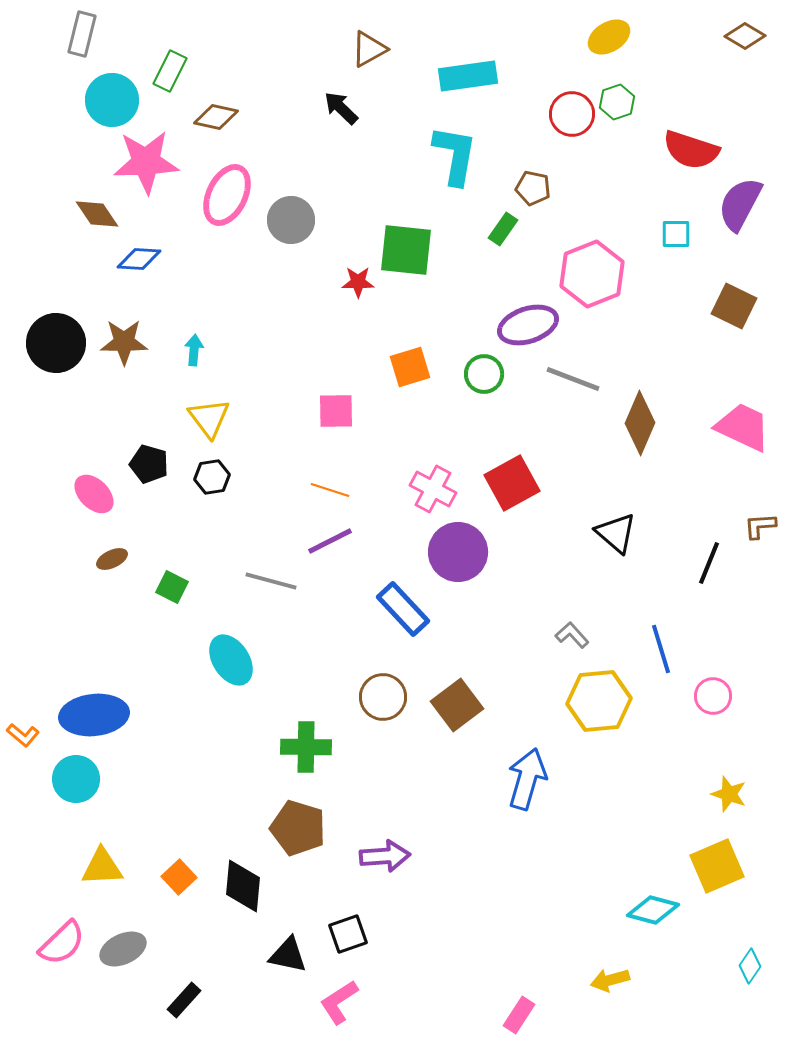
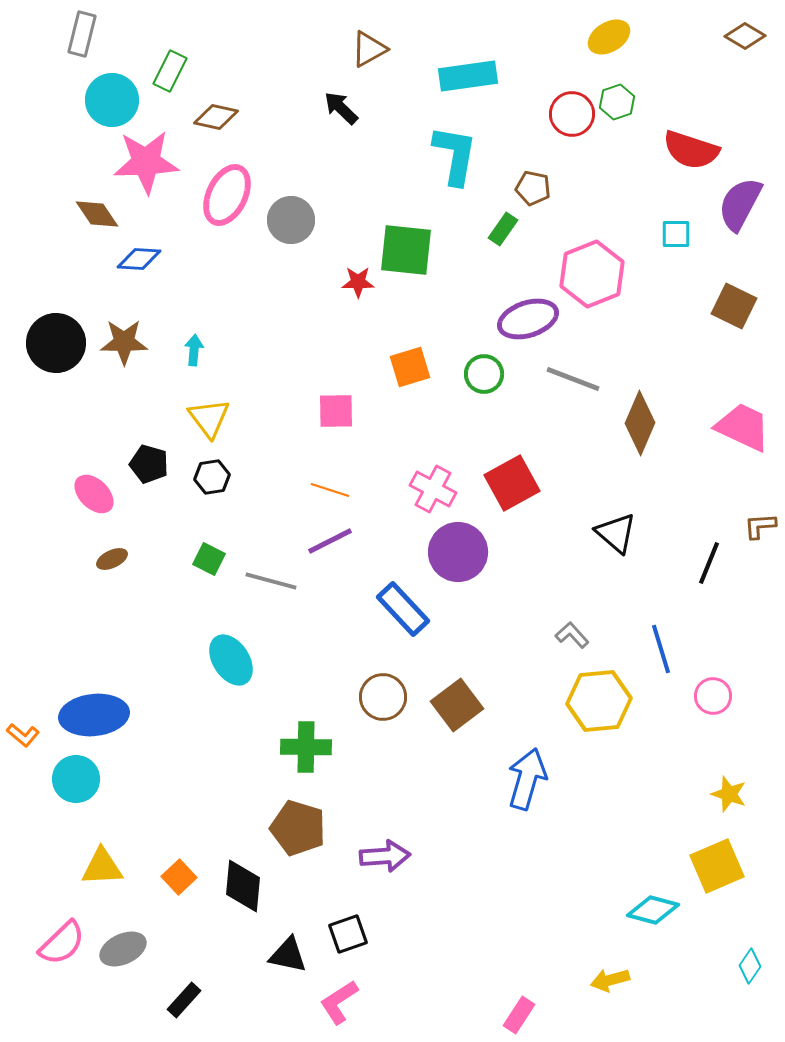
purple ellipse at (528, 325): moved 6 px up
green square at (172, 587): moved 37 px right, 28 px up
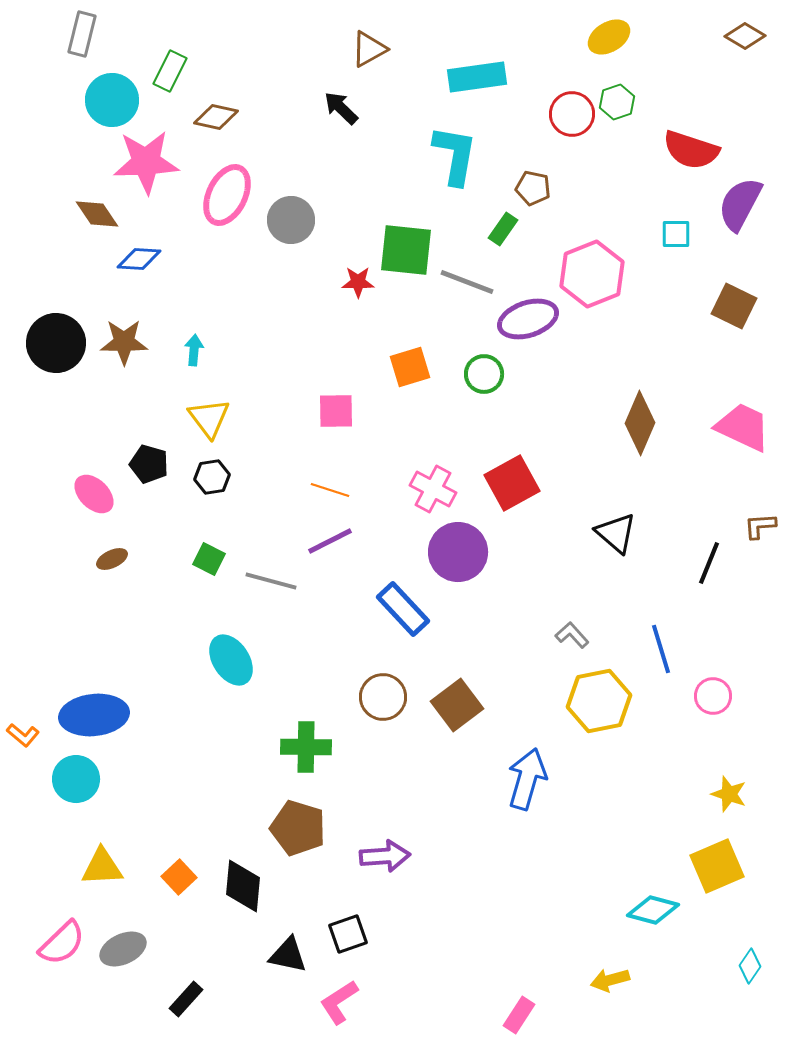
cyan rectangle at (468, 76): moved 9 px right, 1 px down
gray line at (573, 379): moved 106 px left, 97 px up
yellow hexagon at (599, 701): rotated 6 degrees counterclockwise
black rectangle at (184, 1000): moved 2 px right, 1 px up
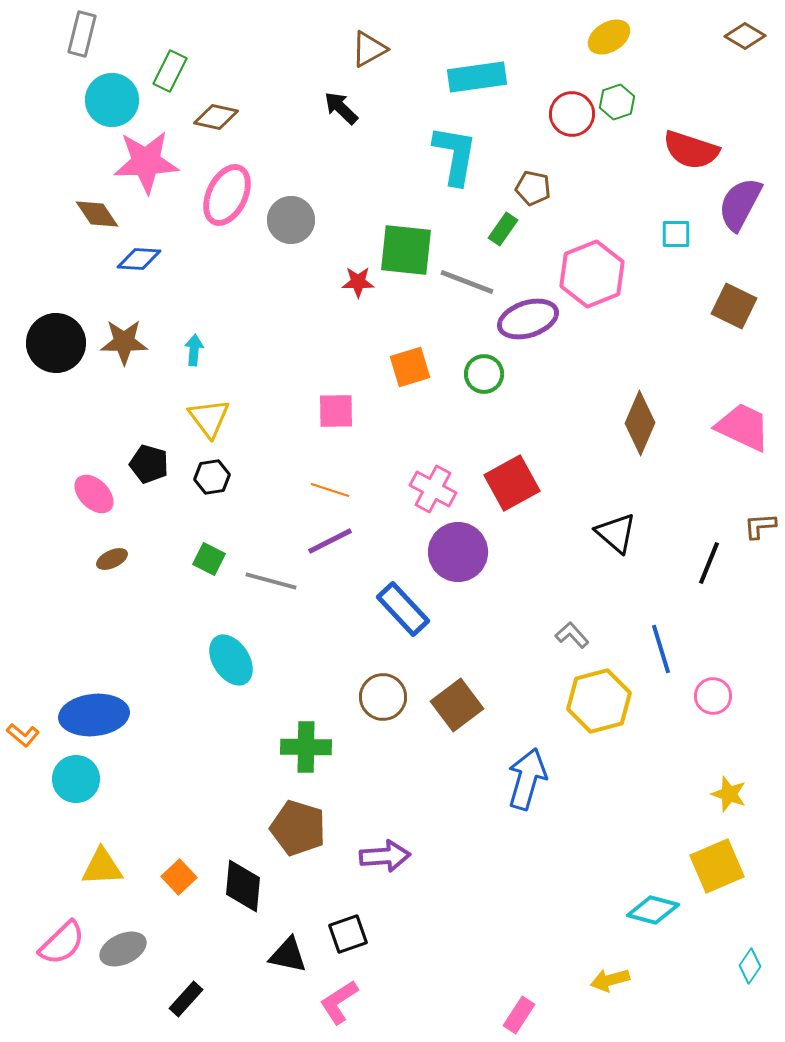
yellow hexagon at (599, 701): rotated 4 degrees counterclockwise
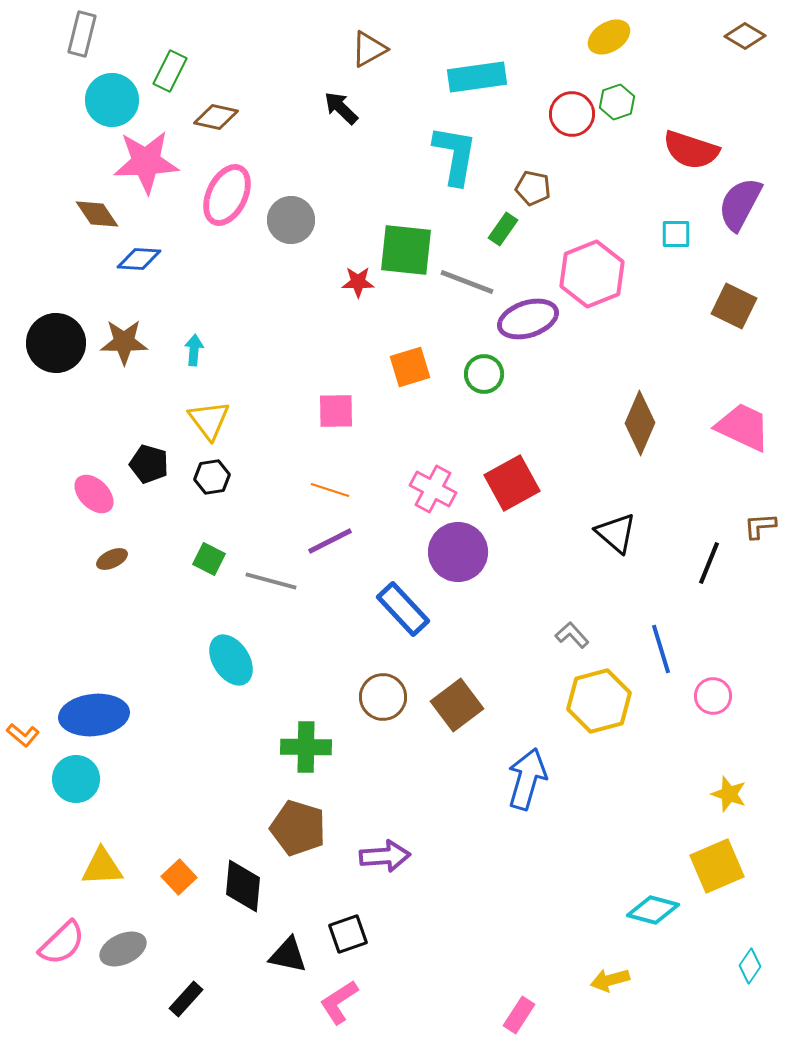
yellow triangle at (209, 418): moved 2 px down
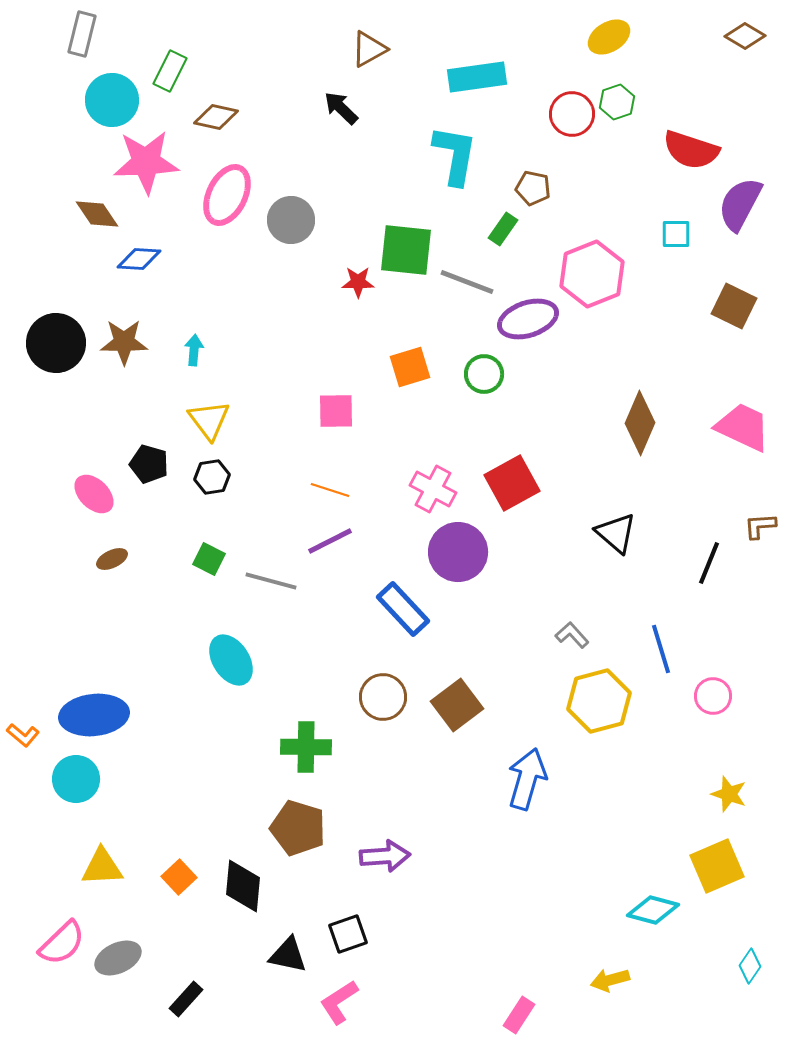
gray ellipse at (123, 949): moved 5 px left, 9 px down
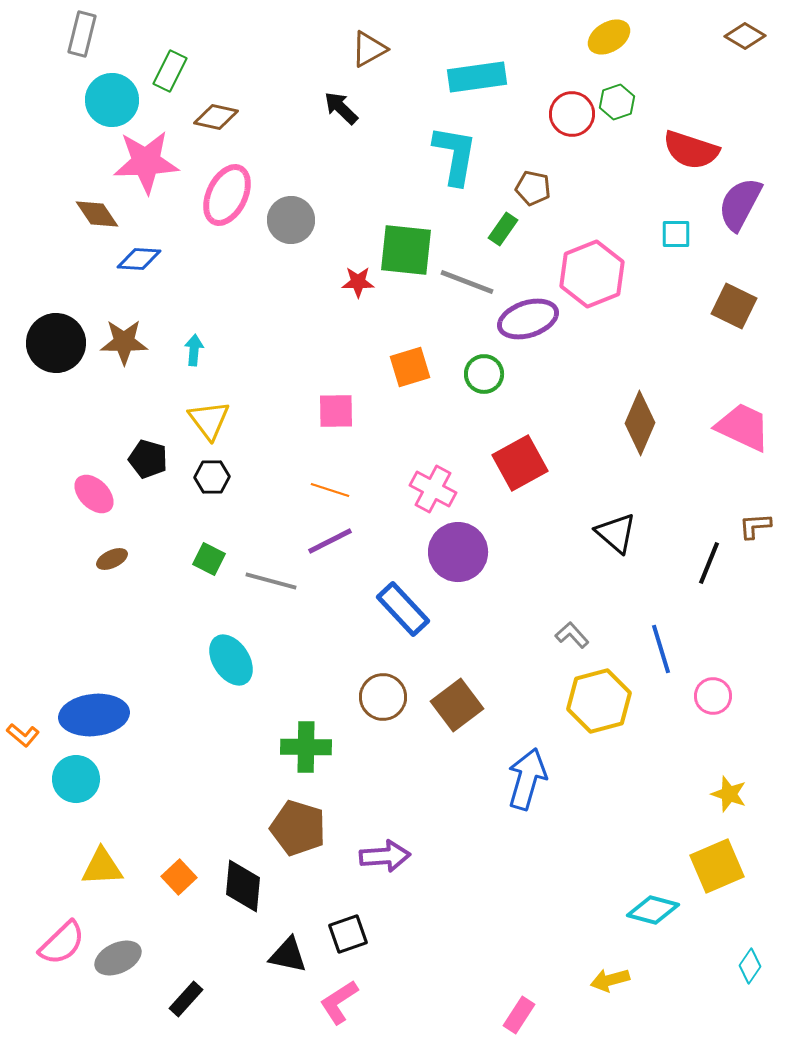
black pentagon at (149, 464): moved 1 px left, 5 px up
black hexagon at (212, 477): rotated 8 degrees clockwise
red square at (512, 483): moved 8 px right, 20 px up
brown L-shape at (760, 526): moved 5 px left
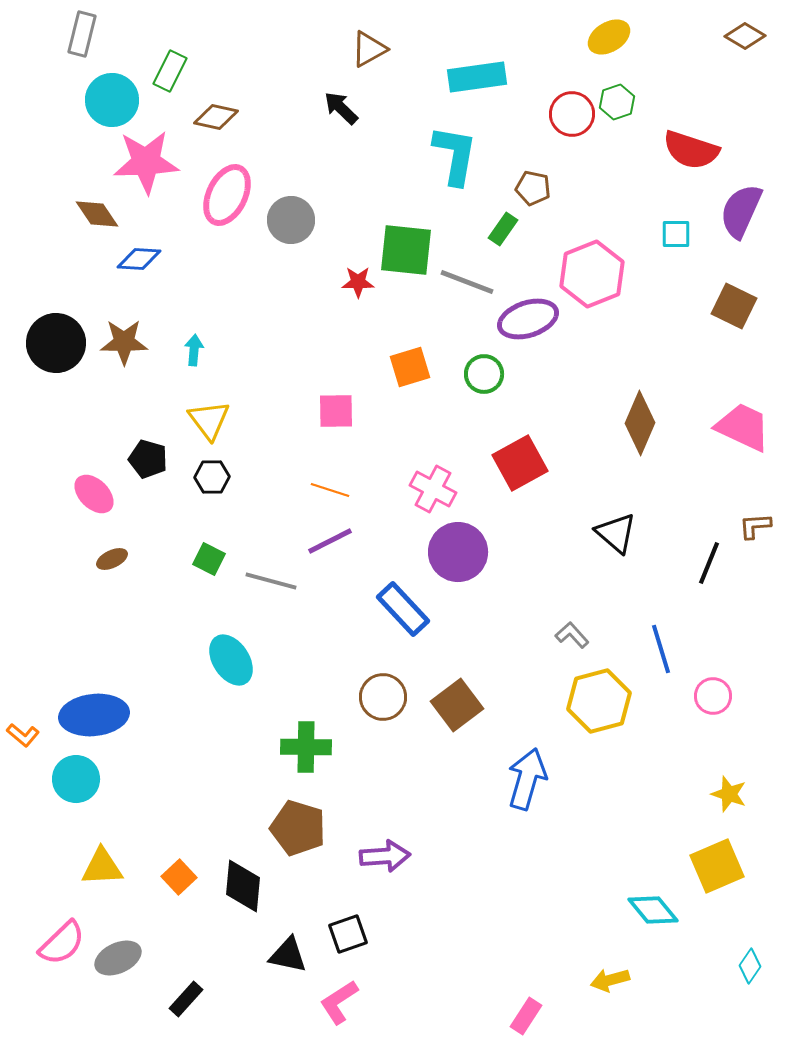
purple semicircle at (740, 204): moved 1 px right, 7 px down; rotated 4 degrees counterclockwise
cyan diamond at (653, 910): rotated 36 degrees clockwise
pink rectangle at (519, 1015): moved 7 px right, 1 px down
